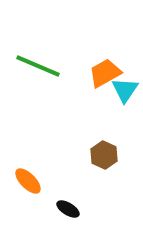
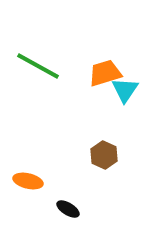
green line: rotated 6 degrees clockwise
orange trapezoid: rotated 12 degrees clockwise
orange ellipse: rotated 32 degrees counterclockwise
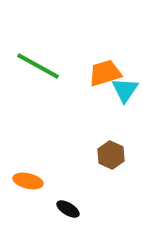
brown hexagon: moved 7 px right
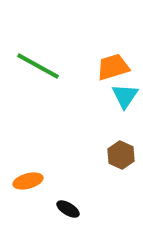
orange trapezoid: moved 8 px right, 6 px up
cyan triangle: moved 6 px down
brown hexagon: moved 10 px right
orange ellipse: rotated 28 degrees counterclockwise
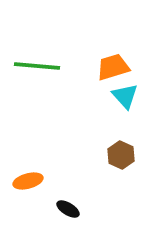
green line: moved 1 px left; rotated 24 degrees counterclockwise
cyan triangle: rotated 16 degrees counterclockwise
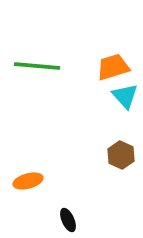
black ellipse: moved 11 px down; rotated 35 degrees clockwise
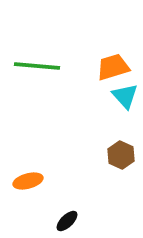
black ellipse: moved 1 px left, 1 px down; rotated 70 degrees clockwise
